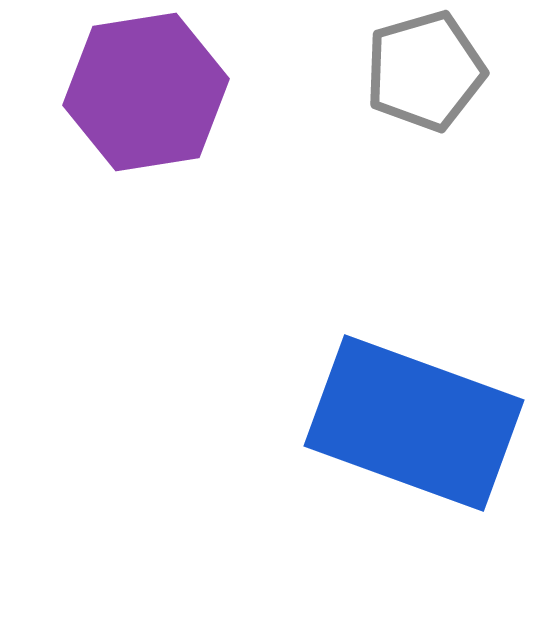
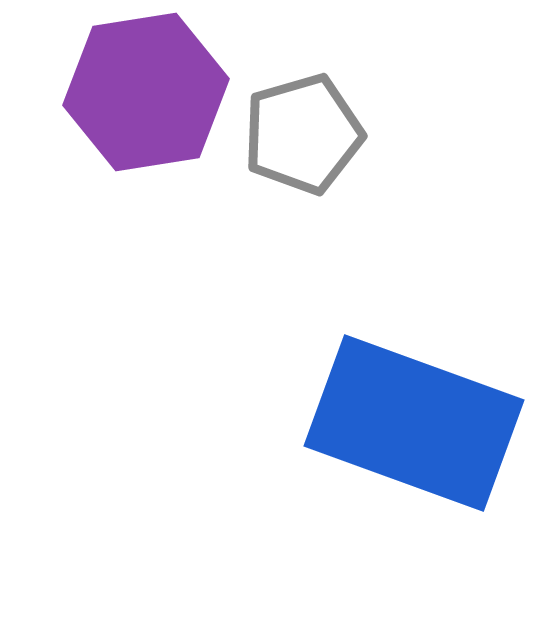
gray pentagon: moved 122 px left, 63 px down
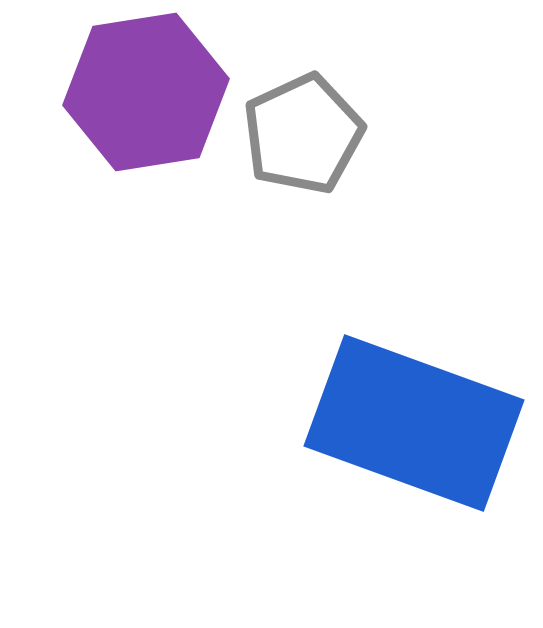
gray pentagon: rotated 9 degrees counterclockwise
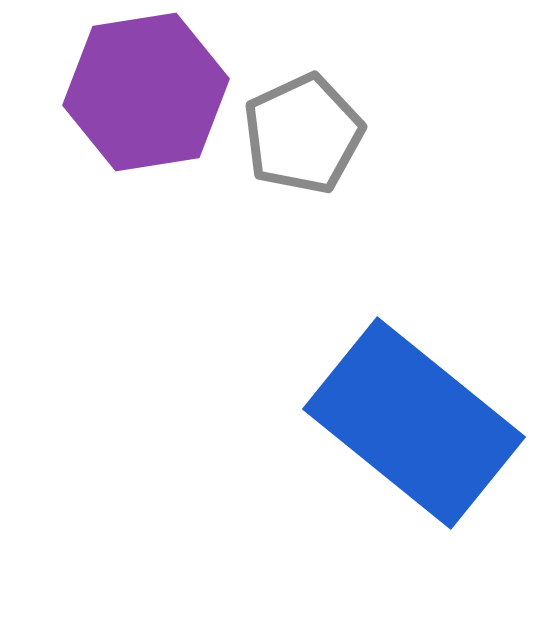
blue rectangle: rotated 19 degrees clockwise
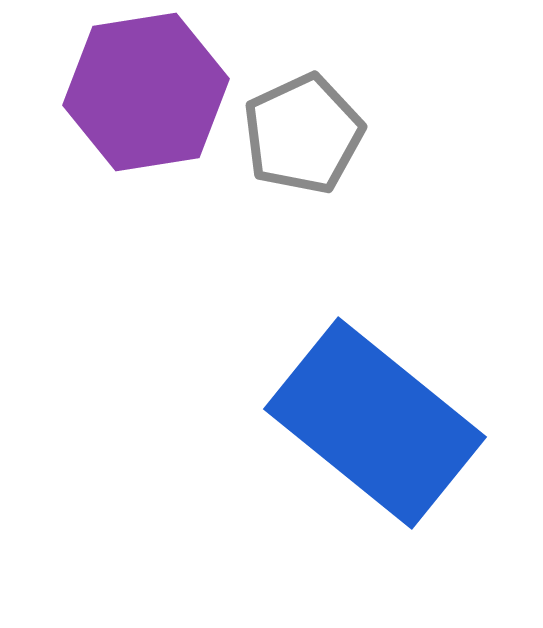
blue rectangle: moved 39 px left
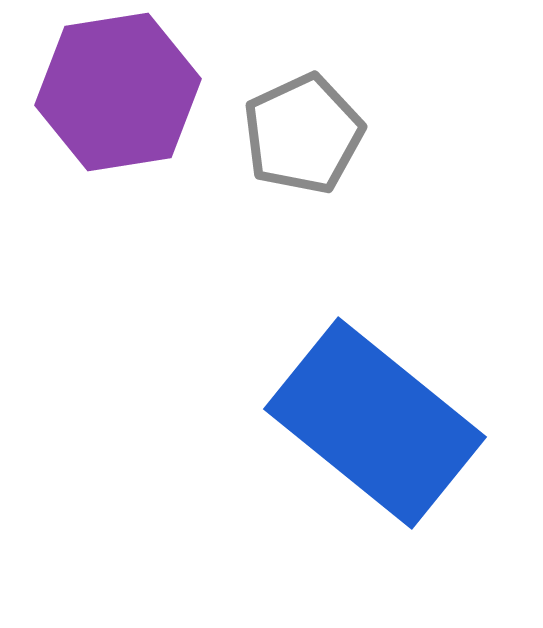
purple hexagon: moved 28 px left
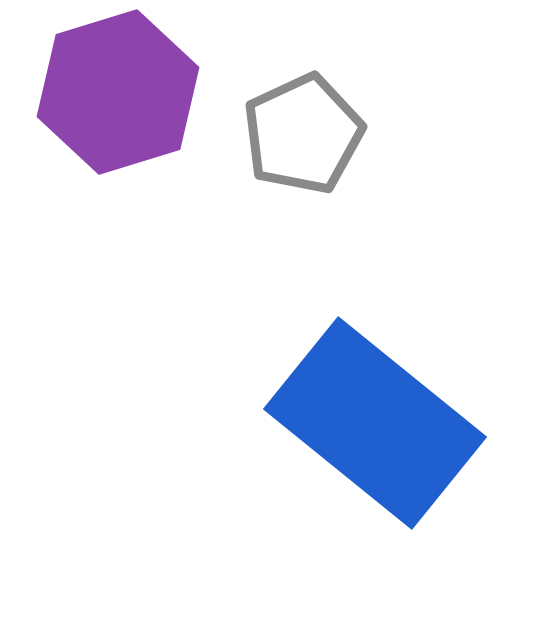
purple hexagon: rotated 8 degrees counterclockwise
